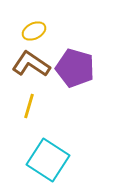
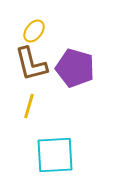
yellow ellipse: rotated 25 degrees counterclockwise
brown L-shape: rotated 138 degrees counterclockwise
cyan square: moved 7 px right, 5 px up; rotated 36 degrees counterclockwise
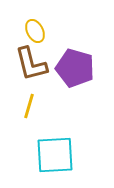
yellow ellipse: moved 1 px right; rotated 65 degrees counterclockwise
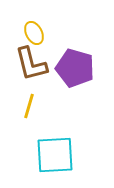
yellow ellipse: moved 1 px left, 2 px down
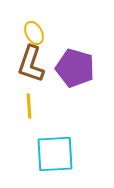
brown L-shape: rotated 33 degrees clockwise
yellow line: rotated 20 degrees counterclockwise
cyan square: moved 1 px up
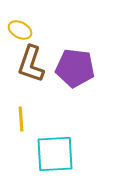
yellow ellipse: moved 14 px left, 3 px up; rotated 35 degrees counterclockwise
purple pentagon: rotated 9 degrees counterclockwise
yellow line: moved 8 px left, 13 px down
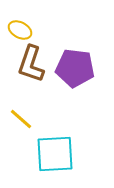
yellow line: rotated 45 degrees counterclockwise
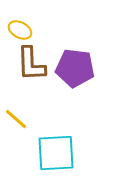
brown L-shape: rotated 21 degrees counterclockwise
yellow line: moved 5 px left
cyan square: moved 1 px right, 1 px up
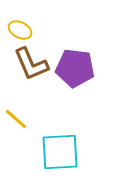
brown L-shape: rotated 21 degrees counterclockwise
cyan square: moved 4 px right, 1 px up
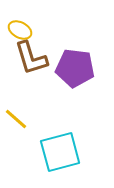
brown L-shape: moved 6 px up; rotated 6 degrees clockwise
cyan square: rotated 12 degrees counterclockwise
